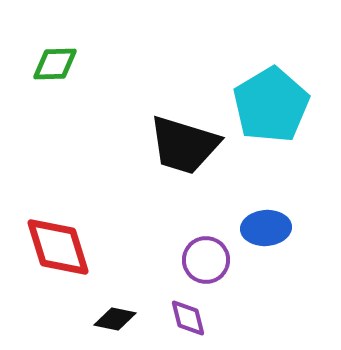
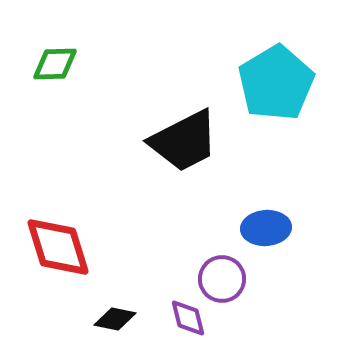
cyan pentagon: moved 5 px right, 22 px up
black trapezoid: moved 4 px up; rotated 44 degrees counterclockwise
purple circle: moved 16 px right, 19 px down
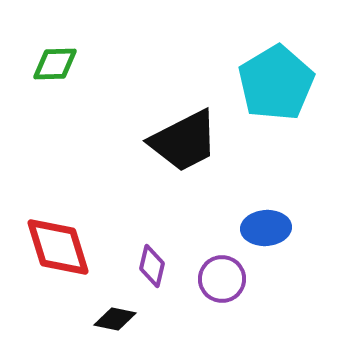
purple diamond: moved 36 px left, 52 px up; rotated 27 degrees clockwise
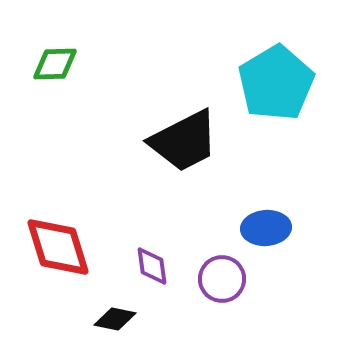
purple diamond: rotated 21 degrees counterclockwise
